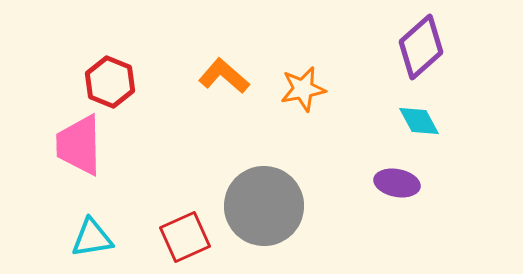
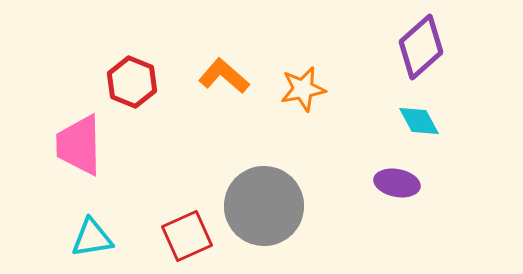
red hexagon: moved 22 px right
red square: moved 2 px right, 1 px up
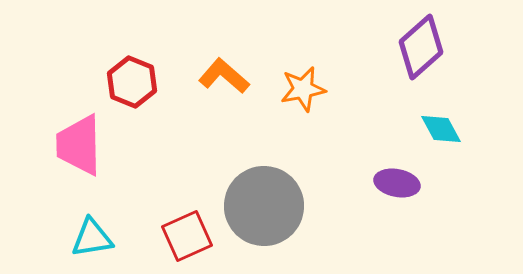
cyan diamond: moved 22 px right, 8 px down
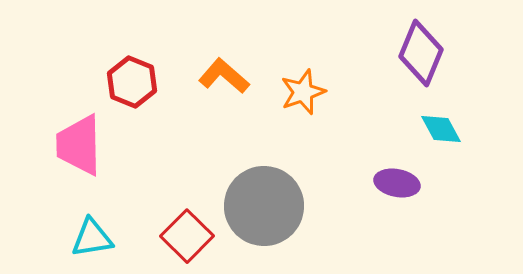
purple diamond: moved 6 px down; rotated 26 degrees counterclockwise
orange star: moved 3 px down; rotated 9 degrees counterclockwise
red square: rotated 21 degrees counterclockwise
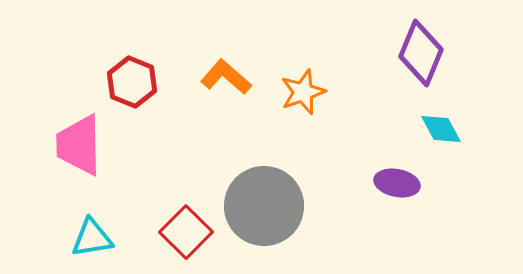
orange L-shape: moved 2 px right, 1 px down
red square: moved 1 px left, 4 px up
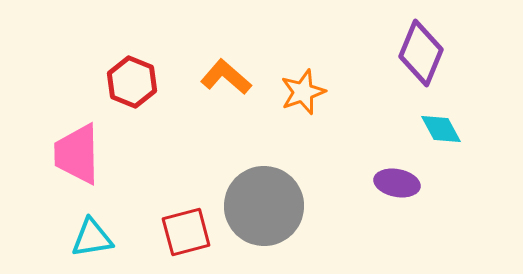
pink trapezoid: moved 2 px left, 9 px down
red square: rotated 30 degrees clockwise
